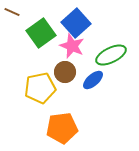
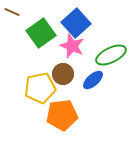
brown circle: moved 2 px left, 2 px down
orange pentagon: moved 13 px up
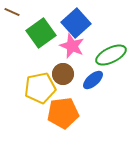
orange pentagon: moved 1 px right, 2 px up
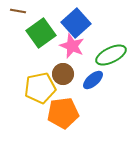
brown line: moved 6 px right, 1 px up; rotated 14 degrees counterclockwise
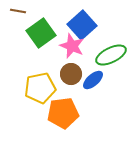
blue square: moved 6 px right, 2 px down
brown circle: moved 8 px right
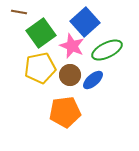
brown line: moved 1 px right, 1 px down
blue square: moved 3 px right, 3 px up
green ellipse: moved 4 px left, 5 px up
brown circle: moved 1 px left, 1 px down
yellow pentagon: moved 20 px up
orange pentagon: moved 2 px right, 1 px up
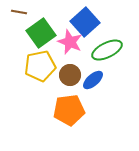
pink star: moved 2 px left, 4 px up
yellow pentagon: moved 2 px up
orange pentagon: moved 4 px right, 2 px up
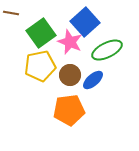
brown line: moved 8 px left, 1 px down
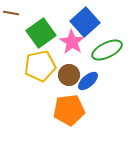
pink star: moved 2 px right; rotated 10 degrees clockwise
brown circle: moved 1 px left
blue ellipse: moved 5 px left, 1 px down
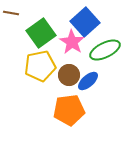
green ellipse: moved 2 px left
